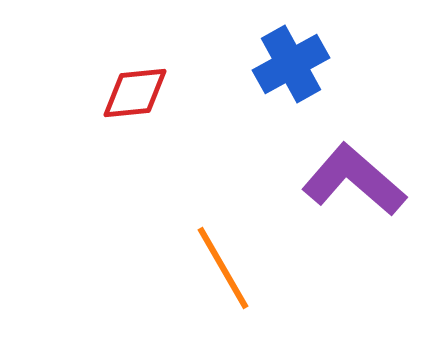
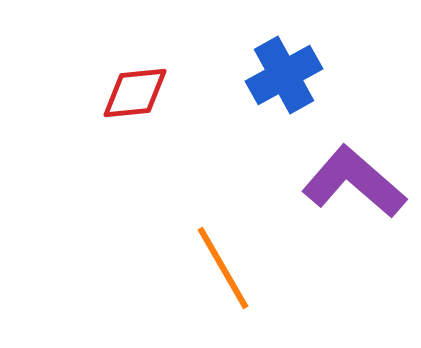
blue cross: moved 7 px left, 11 px down
purple L-shape: moved 2 px down
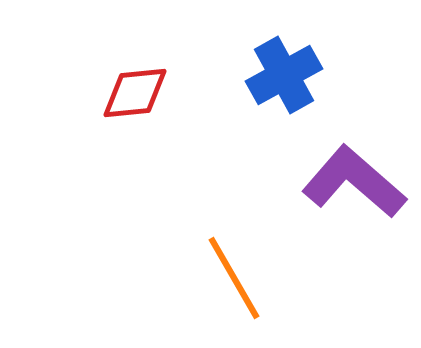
orange line: moved 11 px right, 10 px down
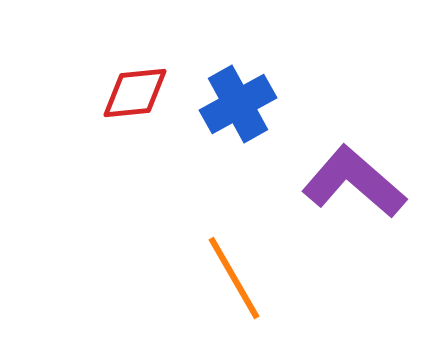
blue cross: moved 46 px left, 29 px down
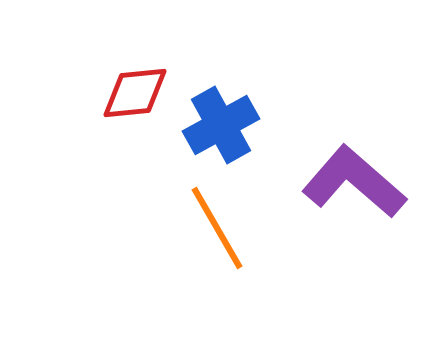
blue cross: moved 17 px left, 21 px down
orange line: moved 17 px left, 50 px up
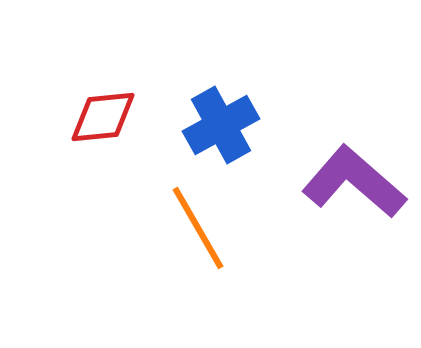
red diamond: moved 32 px left, 24 px down
orange line: moved 19 px left
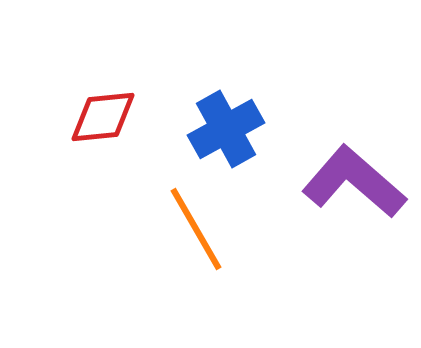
blue cross: moved 5 px right, 4 px down
orange line: moved 2 px left, 1 px down
